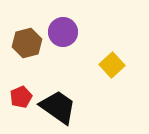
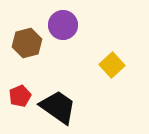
purple circle: moved 7 px up
red pentagon: moved 1 px left, 1 px up
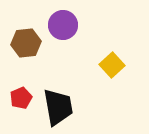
brown hexagon: moved 1 px left; rotated 8 degrees clockwise
red pentagon: moved 1 px right, 2 px down
black trapezoid: rotated 45 degrees clockwise
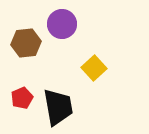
purple circle: moved 1 px left, 1 px up
yellow square: moved 18 px left, 3 px down
red pentagon: moved 1 px right
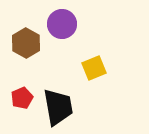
brown hexagon: rotated 24 degrees counterclockwise
yellow square: rotated 20 degrees clockwise
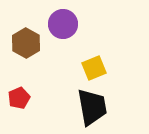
purple circle: moved 1 px right
red pentagon: moved 3 px left
black trapezoid: moved 34 px right
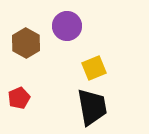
purple circle: moved 4 px right, 2 px down
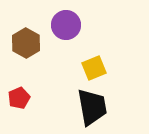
purple circle: moved 1 px left, 1 px up
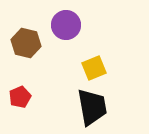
brown hexagon: rotated 16 degrees counterclockwise
red pentagon: moved 1 px right, 1 px up
